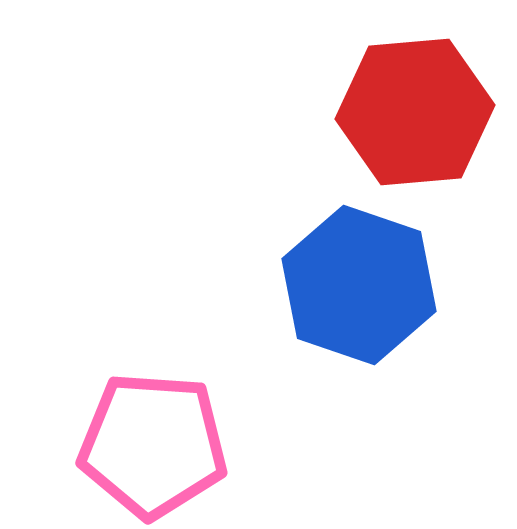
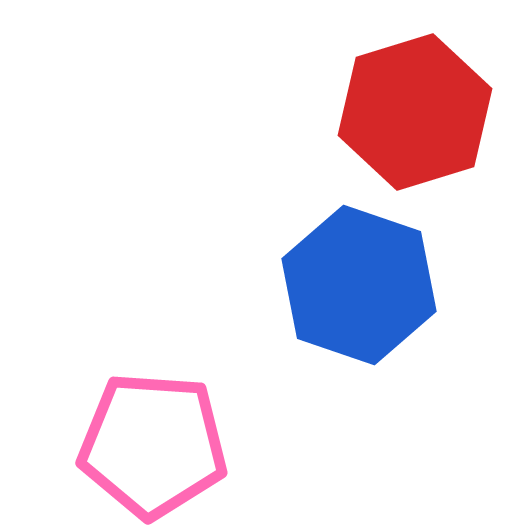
red hexagon: rotated 12 degrees counterclockwise
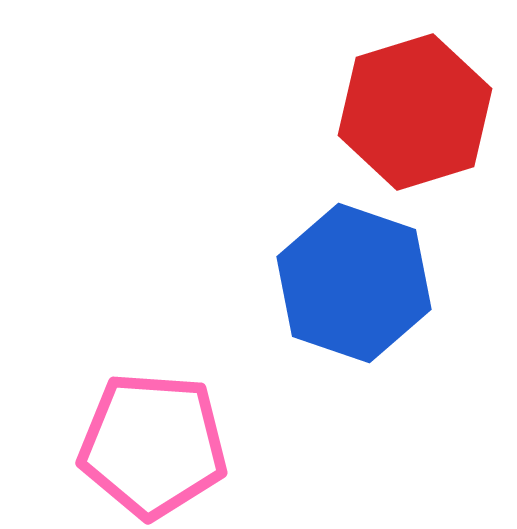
blue hexagon: moved 5 px left, 2 px up
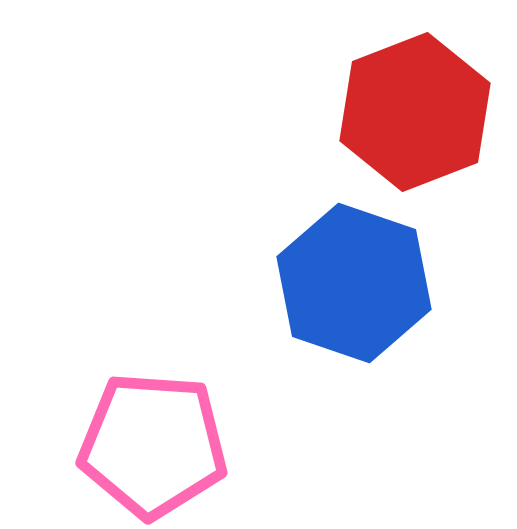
red hexagon: rotated 4 degrees counterclockwise
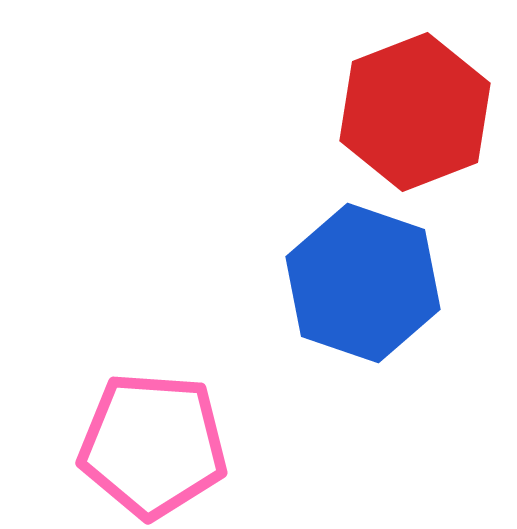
blue hexagon: moved 9 px right
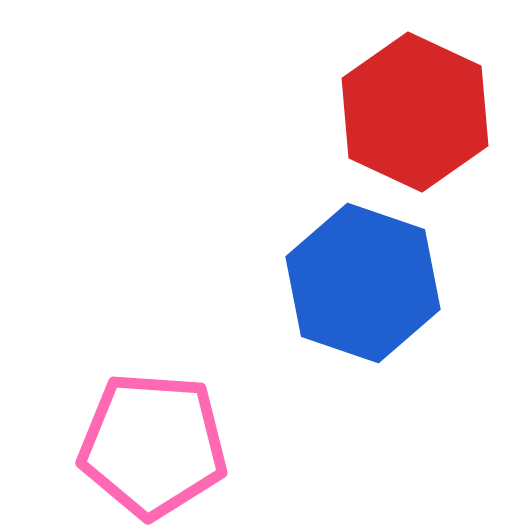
red hexagon: rotated 14 degrees counterclockwise
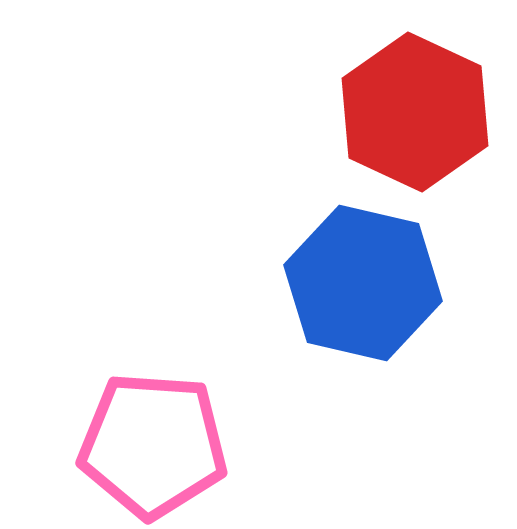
blue hexagon: rotated 6 degrees counterclockwise
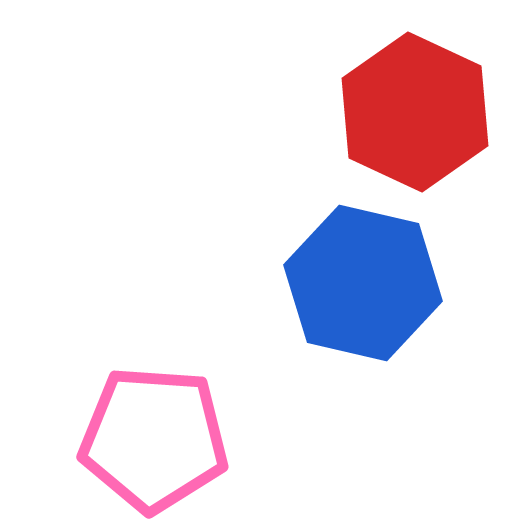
pink pentagon: moved 1 px right, 6 px up
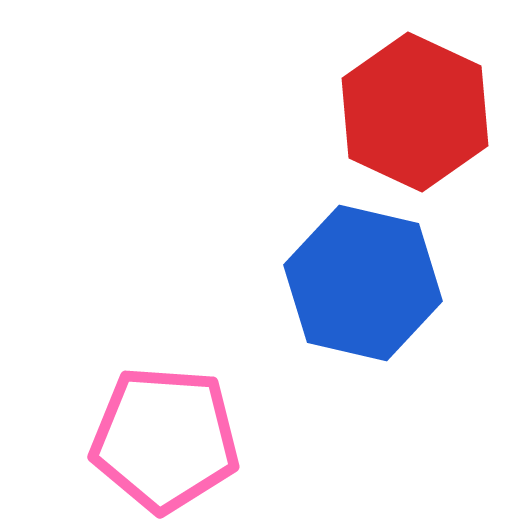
pink pentagon: moved 11 px right
